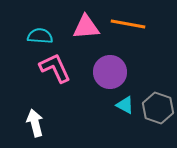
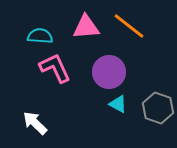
orange line: moved 1 px right, 2 px down; rotated 28 degrees clockwise
purple circle: moved 1 px left
cyan triangle: moved 7 px left, 1 px up
white arrow: rotated 32 degrees counterclockwise
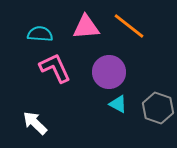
cyan semicircle: moved 2 px up
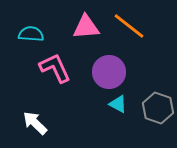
cyan semicircle: moved 9 px left
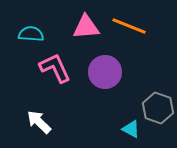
orange line: rotated 16 degrees counterclockwise
purple circle: moved 4 px left
cyan triangle: moved 13 px right, 25 px down
white arrow: moved 4 px right, 1 px up
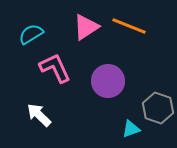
pink triangle: rotated 28 degrees counterclockwise
cyan semicircle: rotated 35 degrees counterclockwise
purple circle: moved 3 px right, 9 px down
white arrow: moved 7 px up
cyan triangle: rotated 48 degrees counterclockwise
